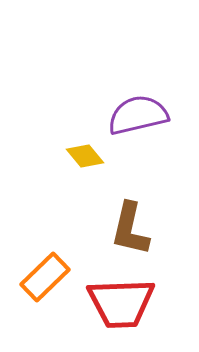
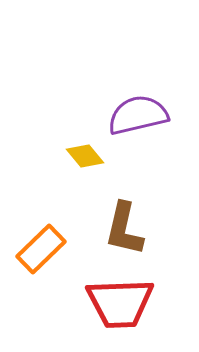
brown L-shape: moved 6 px left
orange rectangle: moved 4 px left, 28 px up
red trapezoid: moved 1 px left
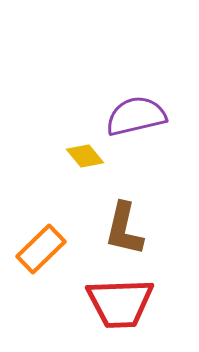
purple semicircle: moved 2 px left, 1 px down
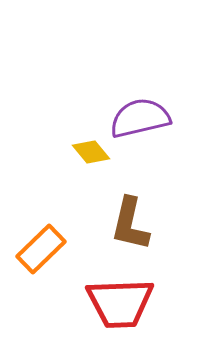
purple semicircle: moved 4 px right, 2 px down
yellow diamond: moved 6 px right, 4 px up
brown L-shape: moved 6 px right, 5 px up
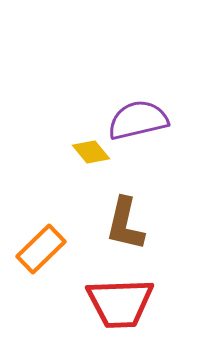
purple semicircle: moved 2 px left, 2 px down
brown L-shape: moved 5 px left
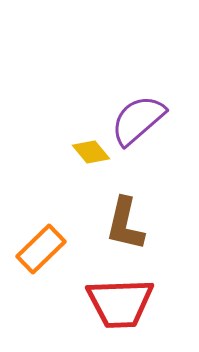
purple semicircle: rotated 28 degrees counterclockwise
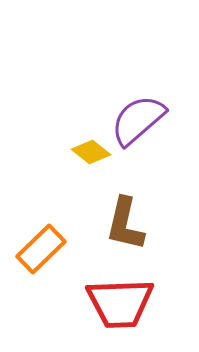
yellow diamond: rotated 12 degrees counterclockwise
